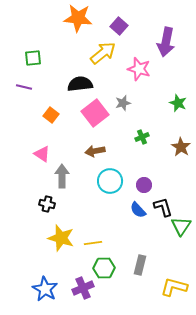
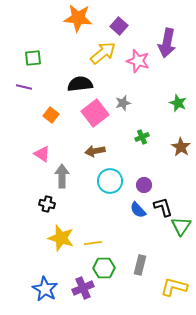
purple arrow: moved 1 px right, 1 px down
pink star: moved 1 px left, 8 px up
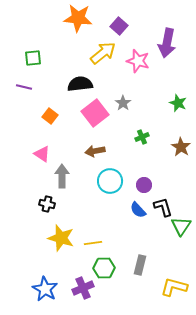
gray star: rotated 21 degrees counterclockwise
orange square: moved 1 px left, 1 px down
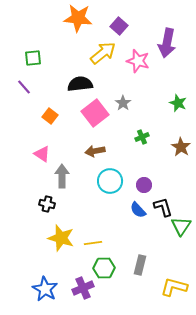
purple line: rotated 35 degrees clockwise
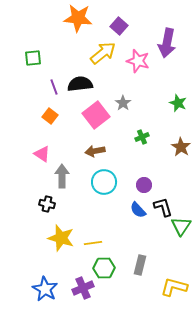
purple line: moved 30 px right; rotated 21 degrees clockwise
pink square: moved 1 px right, 2 px down
cyan circle: moved 6 px left, 1 px down
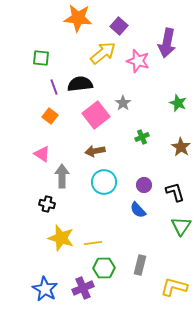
green square: moved 8 px right; rotated 12 degrees clockwise
black L-shape: moved 12 px right, 15 px up
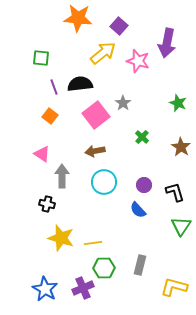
green cross: rotated 24 degrees counterclockwise
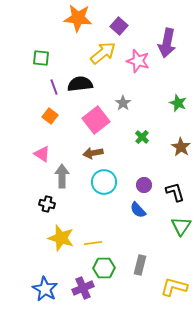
pink square: moved 5 px down
brown arrow: moved 2 px left, 2 px down
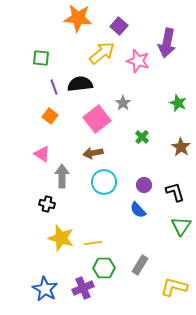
yellow arrow: moved 1 px left
pink square: moved 1 px right, 1 px up
gray rectangle: rotated 18 degrees clockwise
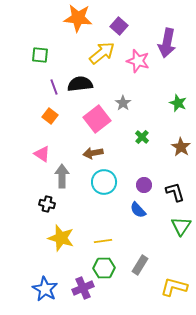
green square: moved 1 px left, 3 px up
yellow line: moved 10 px right, 2 px up
